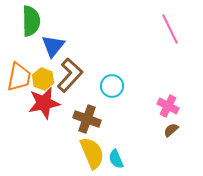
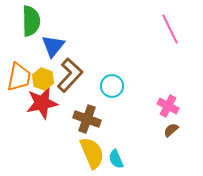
red star: moved 2 px left
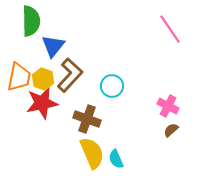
pink line: rotated 8 degrees counterclockwise
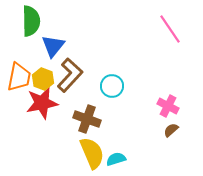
cyan semicircle: rotated 96 degrees clockwise
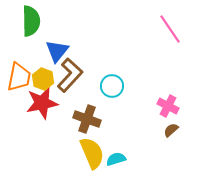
blue triangle: moved 4 px right, 5 px down
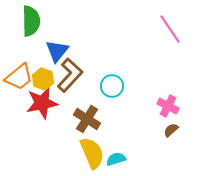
orange trapezoid: rotated 40 degrees clockwise
brown cross: rotated 12 degrees clockwise
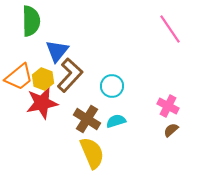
cyan semicircle: moved 38 px up
